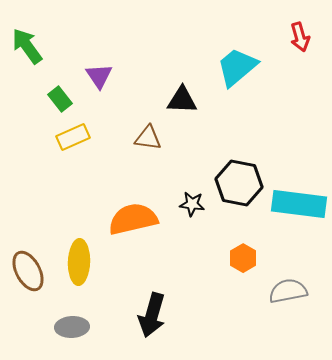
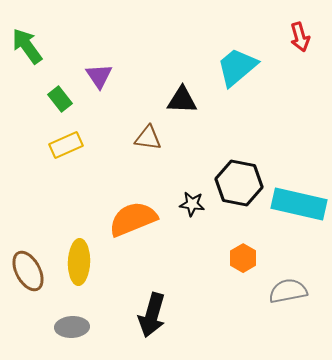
yellow rectangle: moved 7 px left, 8 px down
cyan rectangle: rotated 6 degrees clockwise
orange semicircle: rotated 9 degrees counterclockwise
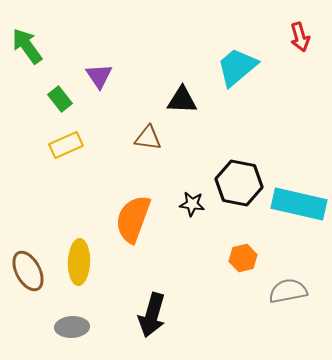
orange semicircle: rotated 48 degrees counterclockwise
orange hexagon: rotated 16 degrees clockwise
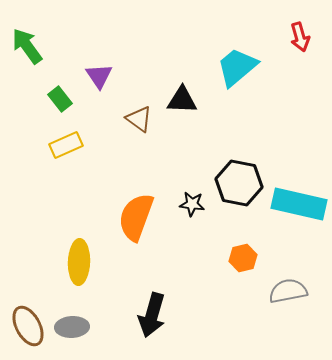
brown triangle: moved 9 px left, 19 px up; rotated 28 degrees clockwise
orange semicircle: moved 3 px right, 2 px up
brown ellipse: moved 55 px down
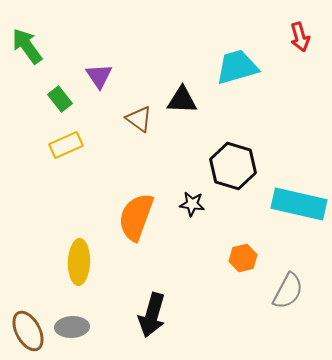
cyan trapezoid: rotated 24 degrees clockwise
black hexagon: moved 6 px left, 17 px up; rotated 6 degrees clockwise
gray semicircle: rotated 129 degrees clockwise
brown ellipse: moved 5 px down
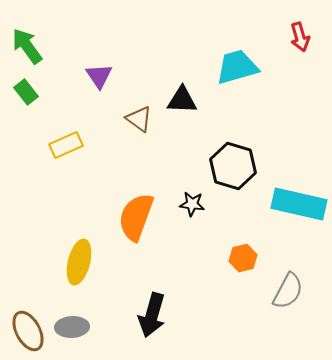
green rectangle: moved 34 px left, 7 px up
yellow ellipse: rotated 12 degrees clockwise
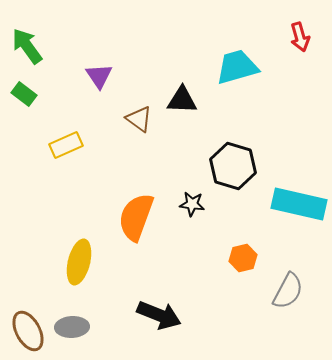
green rectangle: moved 2 px left, 2 px down; rotated 15 degrees counterclockwise
black arrow: moved 7 px right; rotated 84 degrees counterclockwise
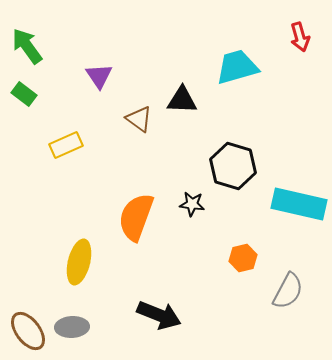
brown ellipse: rotated 9 degrees counterclockwise
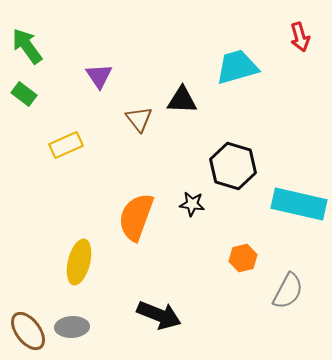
brown triangle: rotated 16 degrees clockwise
